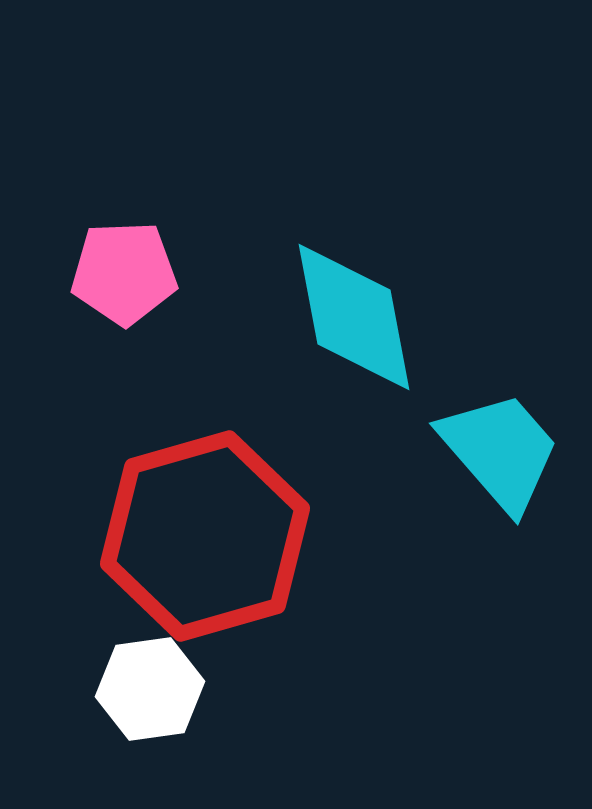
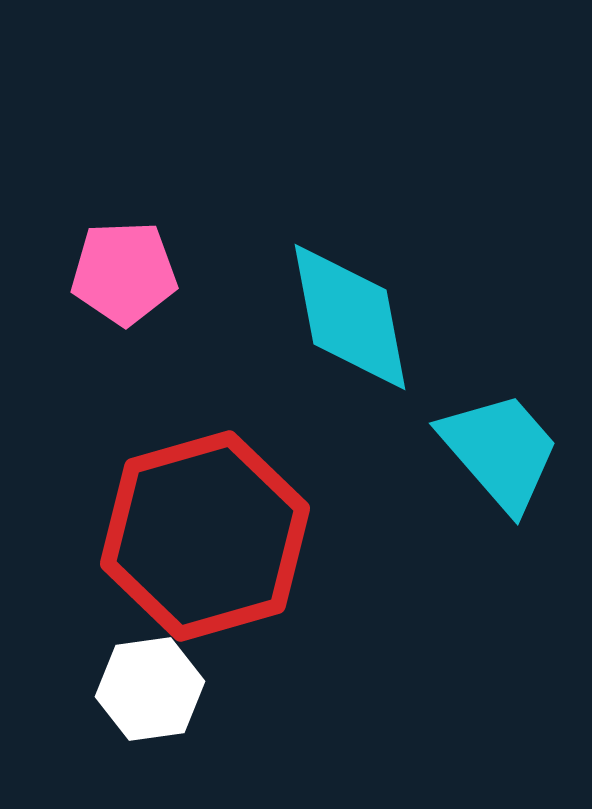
cyan diamond: moved 4 px left
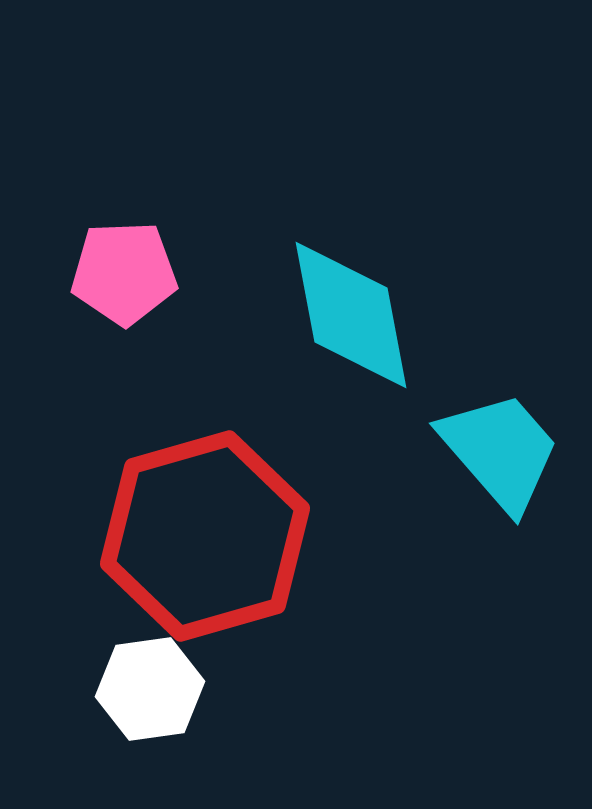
cyan diamond: moved 1 px right, 2 px up
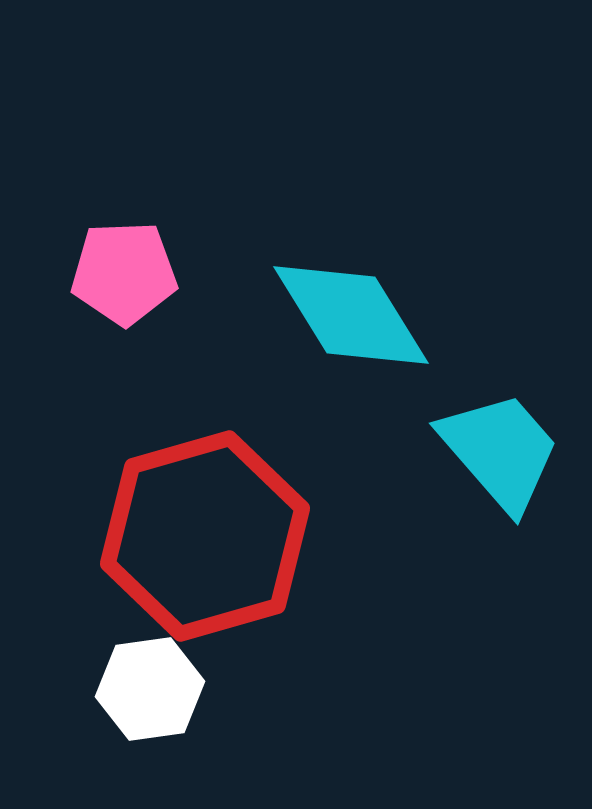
cyan diamond: rotated 21 degrees counterclockwise
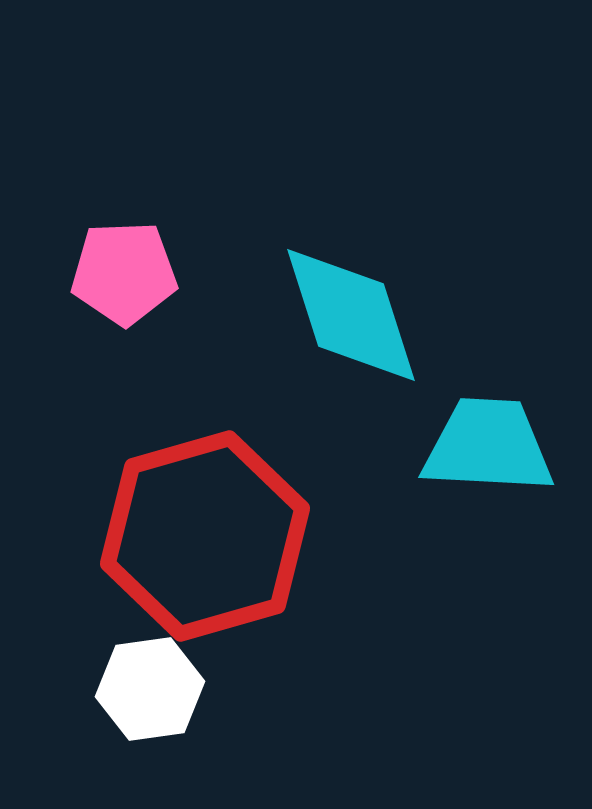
cyan diamond: rotated 14 degrees clockwise
cyan trapezoid: moved 12 px left, 5 px up; rotated 46 degrees counterclockwise
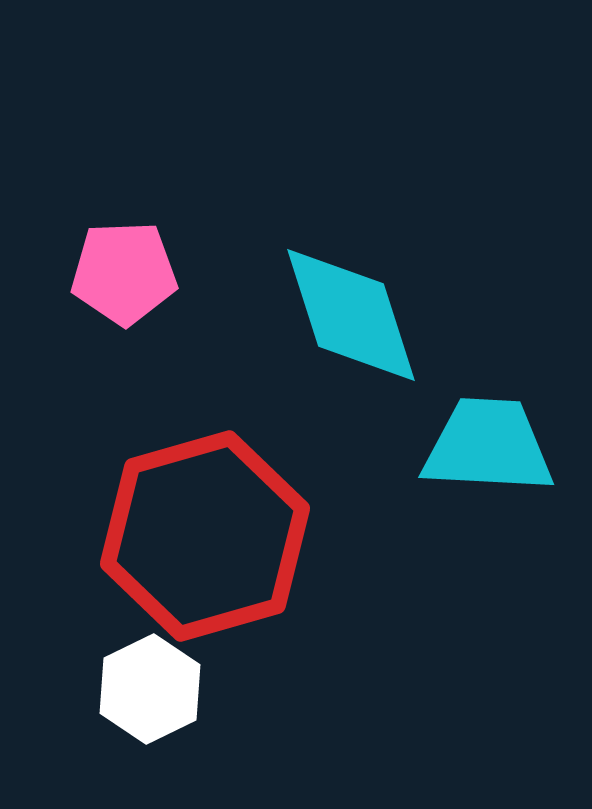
white hexagon: rotated 18 degrees counterclockwise
